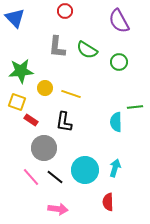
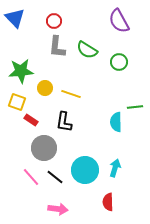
red circle: moved 11 px left, 10 px down
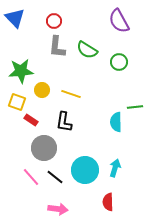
yellow circle: moved 3 px left, 2 px down
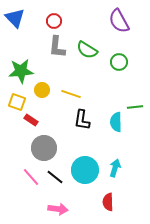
black L-shape: moved 18 px right, 2 px up
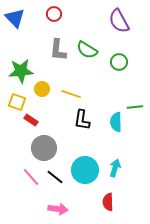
red circle: moved 7 px up
gray L-shape: moved 1 px right, 3 px down
yellow circle: moved 1 px up
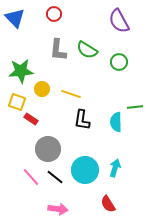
red rectangle: moved 1 px up
gray circle: moved 4 px right, 1 px down
red semicircle: moved 2 px down; rotated 30 degrees counterclockwise
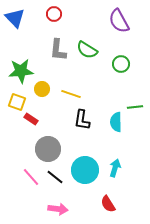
green circle: moved 2 px right, 2 px down
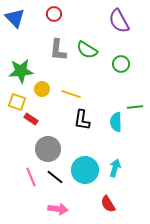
pink line: rotated 18 degrees clockwise
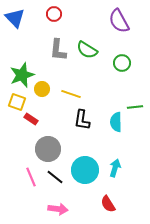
green circle: moved 1 px right, 1 px up
green star: moved 1 px right, 4 px down; rotated 15 degrees counterclockwise
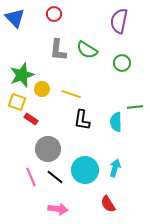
purple semicircle: rotated 40 degrees clockwise
